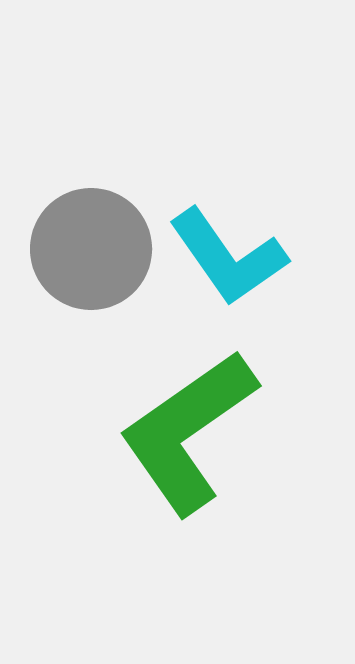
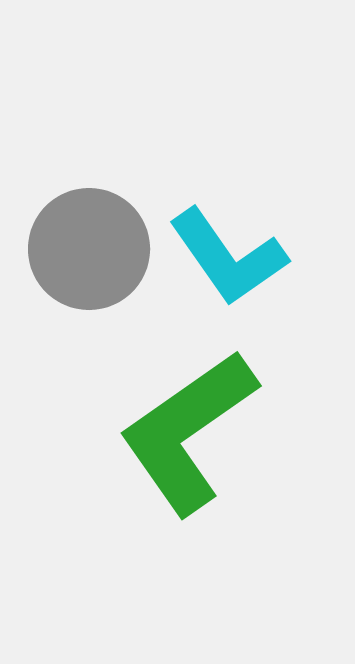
gray circle: moved 2 px left
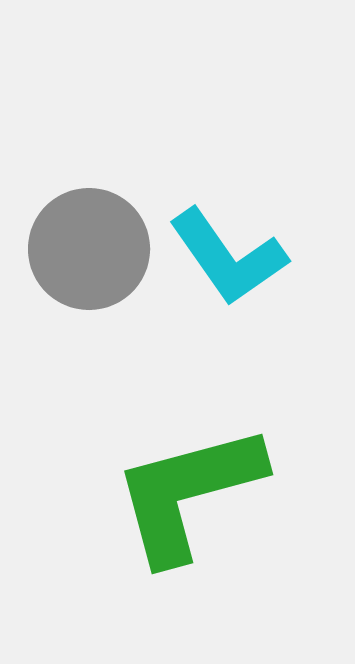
green L-shape: moved 61 px down; rotated 20 degrees clockwise
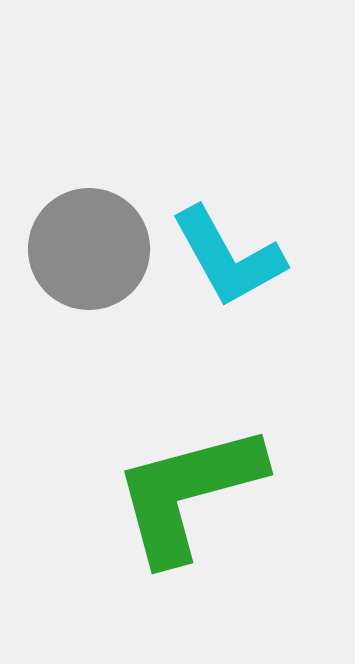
cyan L-shape: rotated 6 degrees clockwise
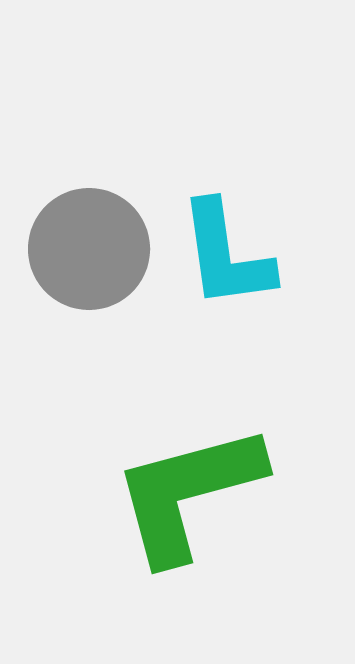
cyan L-shape: moved 2 px left, 2 px up; rotated 21 degrees clockwise
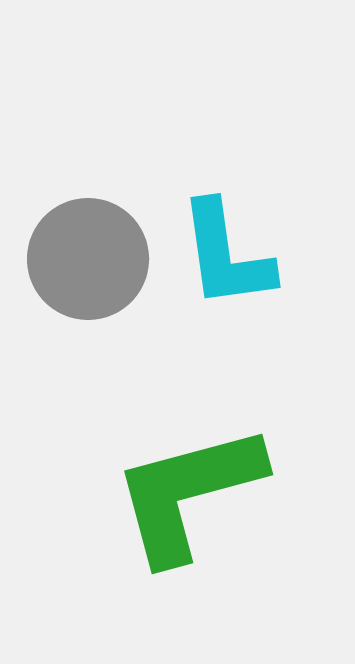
gray circle: moved 1 px left, 10 px down
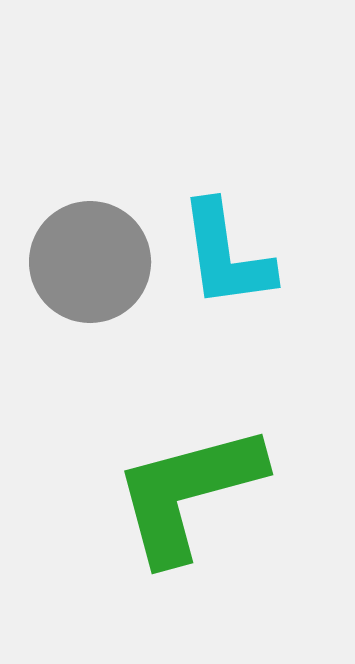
gray circle: moved 2 px right, 3 px down
